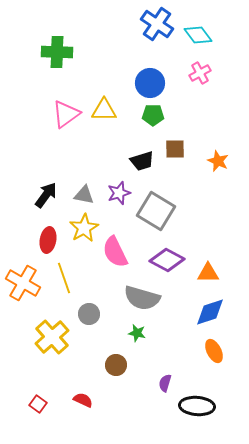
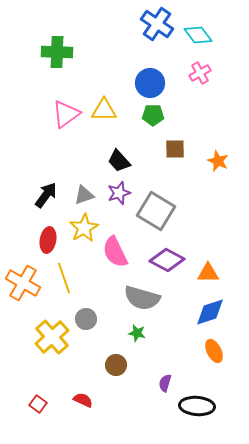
black trapezoid: moved 23 px left; rotated 65 degrees clockwise
gray triangle: rotated 30 degrees counterclockwise
gray circle: moved 3 px left, 5 px down
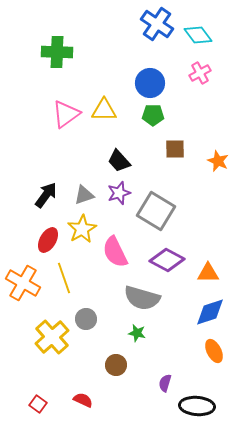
yellow star: moved 2 px left, 1 px down
red ellipse: rotated 20 degrees clockwise
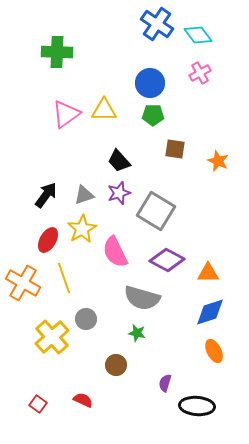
brown square: rotated 10 degrees clockwise
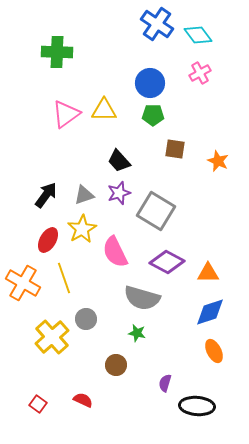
purple diamond: moved 2 px down
